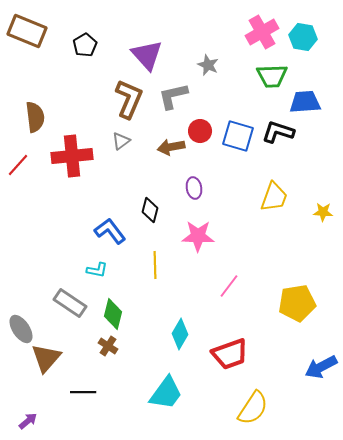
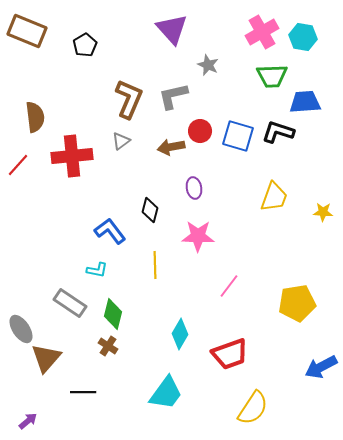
purple triangle: moved 25 px right, 26 px up
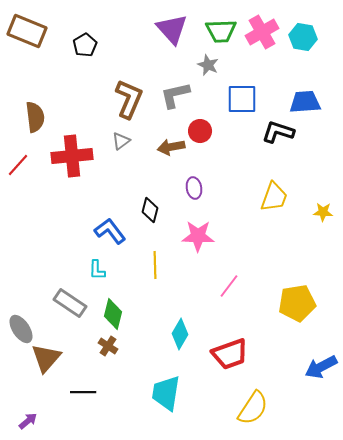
green trapezoid: moved 51 px left, 45 px up
gray L-shape: moved 2 px right, 1 px up
blue square: moved 4 px right, 37 px up; rotated 16 degrees counterclockwise
cyan L-shape: rotated 80 degrees clockwise
cyan trapezoid: rotated 153 degrees clockwise
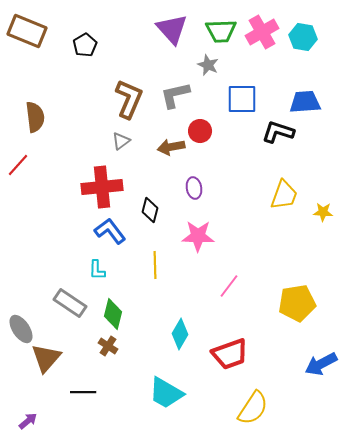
red cross: moved 30 px right, 31 px down
yellow trapezoid: moved 10 px right, 2 px up
blue arrow: moved 3 px up
cyan trapezoid: rotated 69 degrees counterclockwise
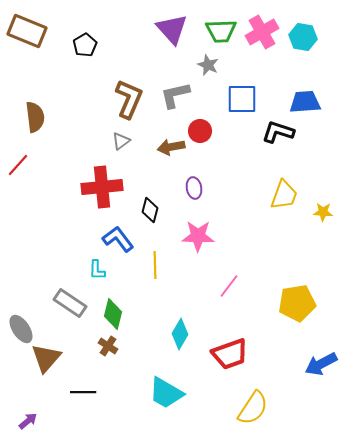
blue L-shape: moved 8 px right, 8 px down
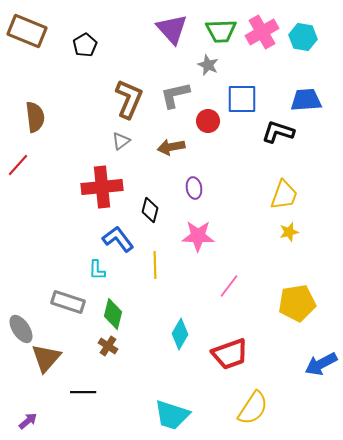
blue trapezoid: moved 1 px right, 2 px up
red circle: moved 8 px right, 10 px up
yellow star: moved 34 px left, 20 px down; rotated 18 degrees counterclockwise
gray rectangle: moved 2 px left, 1 px up; rotated 16 degrees counterclockwise
cyan trapezoid: moved 6 px right, 22 px down; rotated 12 degrees counterclockwise
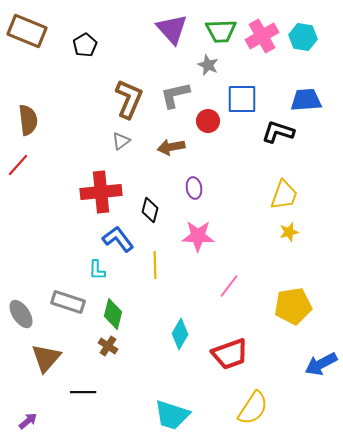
pink cross: moved 4 px down
brown semicircle: moved 7 px left, 3 px down
red cross: moved 1 px left, 5 px down
yellow pentagon: moved 4 px left, 3 px down
gray ellipse: moved 15 px up
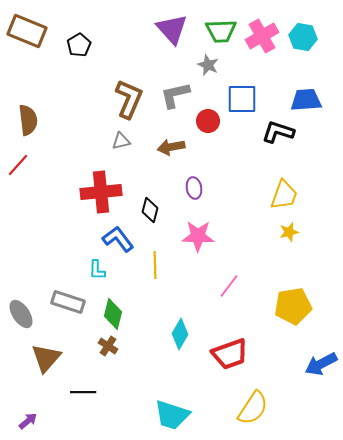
black pentagon: moved 6 px left
gray triangle: rotated 24 degrees clockwise
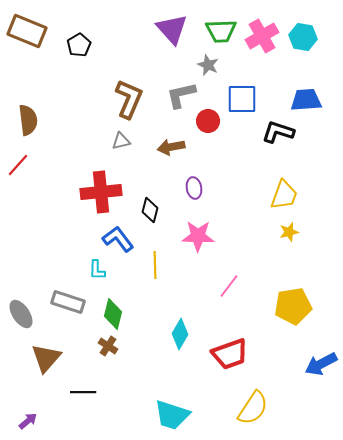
gray L-shape: moved 6 px right
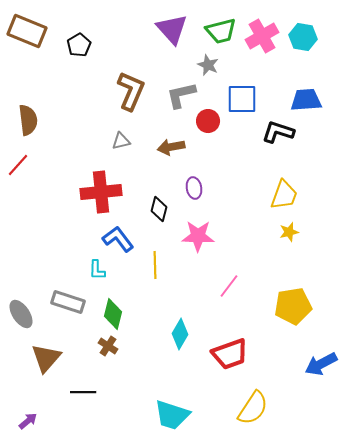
green trapezoid: rotated 12 degrees counterclockwise
brown L-shape: moved 2 px right, 8 px up
black diamond: moved 9 px right, 1 px up
